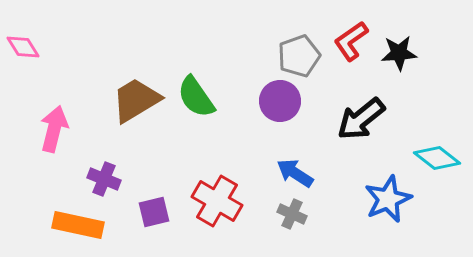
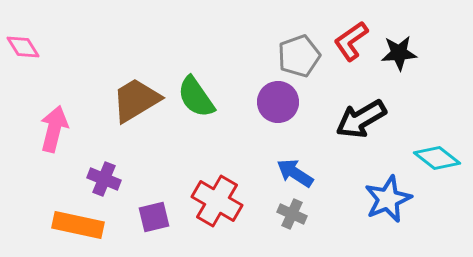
purple circle: moved 2 px left, 1 px down
black arrow: rotated 9 degrees clockwise
purple square: moved 5 px down
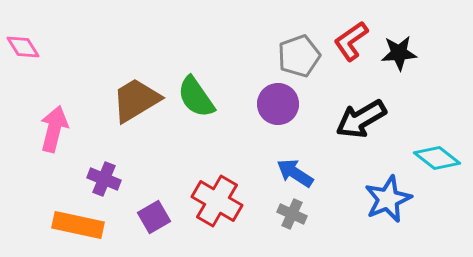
purple circle: moved 2 px down
purple square: rotated 16 degrees counterclockwise
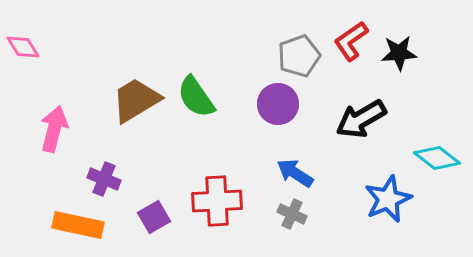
red cross: rotated 33 degrees counterclockwise
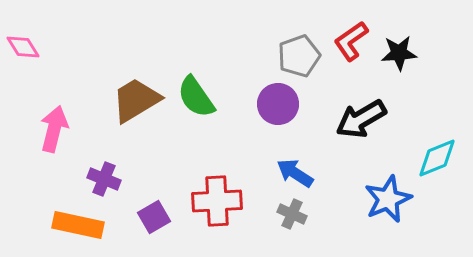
cyan diamond: rotated 60 degrees counterclockwise
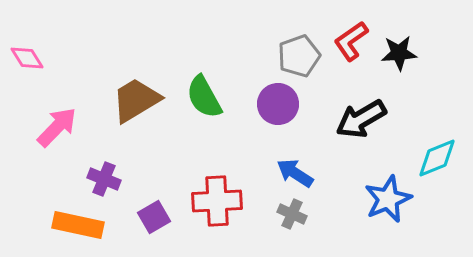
pink diamond: moved 4 px right, 11 px down
green semicircle: moved 8 px right; rotated 6 degrees clockwise
pink arrow: moved 3 px right, 2 px up; rotated 30 degrees clockwise
